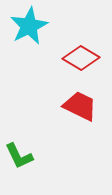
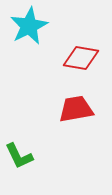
red diamond: rotated 21 degrees counterclockwise
red trapezoid: moved 4 px left, 3 px down; rotated 36 degrees counterclockwise
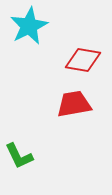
red diamond: moved 2 px right, 2 px down
red trapezoid: moved 2 px left, 5 px up
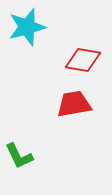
cyan star: moved 2 px left, 1 px down; rotated 12 degrees clockwise
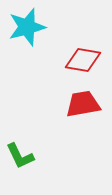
red trapezoid: moved 9 px right
green L-shape: moved 1 px right
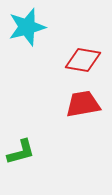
green L-shape: moved 1 px right, 4 px up; rotated 80 degrees counterclockwise
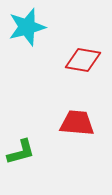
red trapezoid: moved 6 px left, 19 px down; rotated 15 degrees clockwise
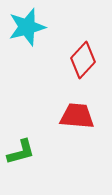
red diamond: rotated 57 degrees counterclockwise
red trapezoid: moved 7 px up
